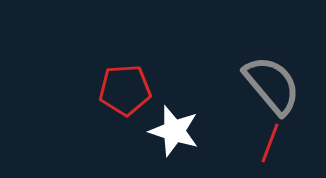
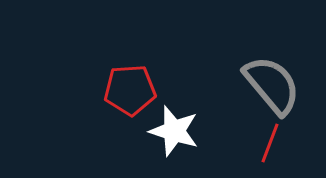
red pentagon: moved 5 px right
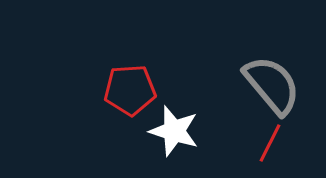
red line: rotated 6 degrees clockwise
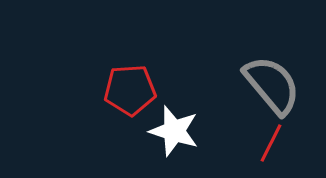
red line: moved 1 px right
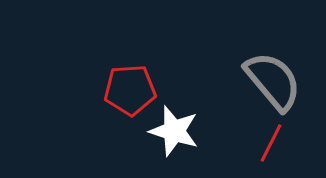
gray semicircle: moved 1 px right, 4 px up
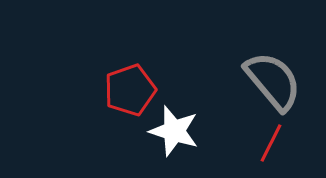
red pentagon: rotated 15 degrees counterclockwise
